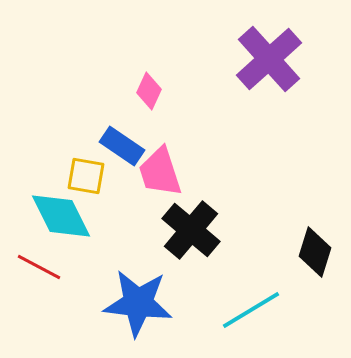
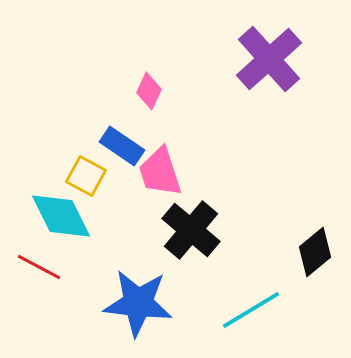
yellow square: rotated 18 degrees clockwise
black diamond: rotated 33 degrees clockwise
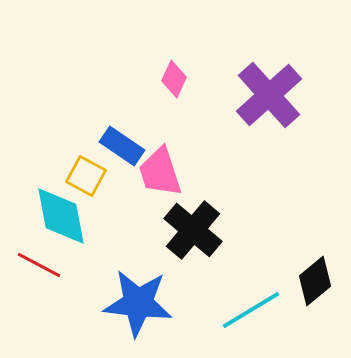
purple cross: moved 36 px down
pink diamond: moved 25 px right, 12 px up
cyan diamond: rotated 16 degrees clockwise
black cross: moved 2 px right
black diamond: moved 29 px down
red line: moved 2 px up
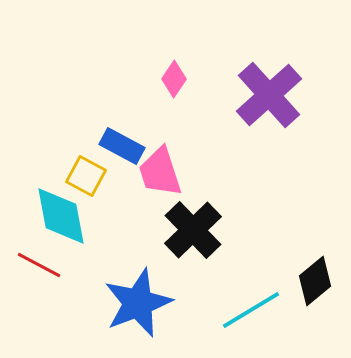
pink diamond: rotated 9 degrees clockwise
blue rectangle: rotated 6 degrees counterclockwise
black cross: rotated 6 degrees clockwise
blue star: rotated 28 degrees counterclockwise
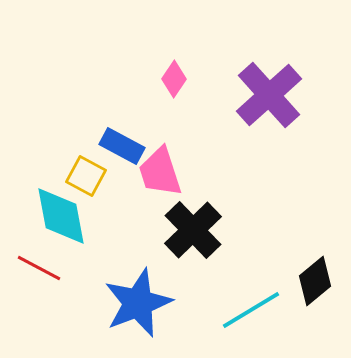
red line: moved 3 px down
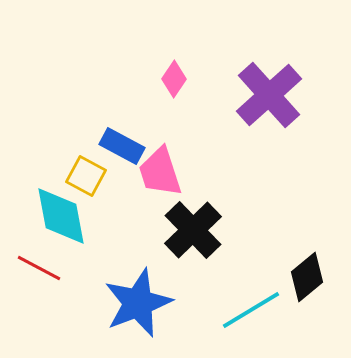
black diamond: moved 8 px left, 4 px up
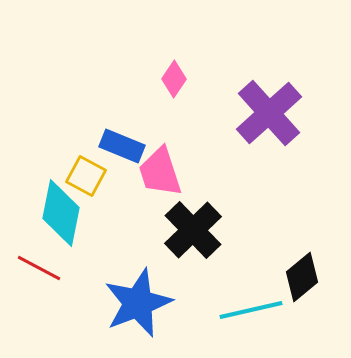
purple cross: moved 18 px down
blue rectangle: rotated 6 degrees counterclockwise
cyan diamond: moved 3 px up; rotated 22 degrees clockwise
black diamond: moved 5 px left
cyan line: rotated 18 degrees clockwise
